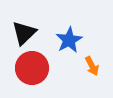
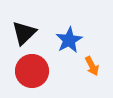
red circle: moved 3 px down
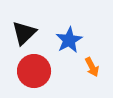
orange arrow: moved 1 px down
red circle: moved 2 px right
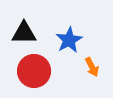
black triangle: rotated 44 degrees clockwise
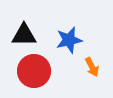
black triangle: moved 2 px down
blue star: rotated 16 degrees clockwise
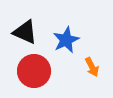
black triangle: moved 1 px right, 3 px up; rotated 24 degrees clockwise
blue star: moved 3 px left; rotated 12 degrees counterclockwise
